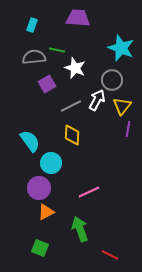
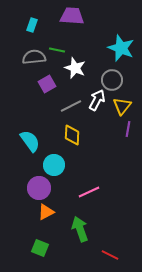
purple trapezoid: moved 6 px left, 2 px up
cyan circle: moved 3 px right, 2 px down
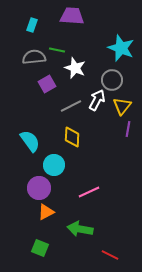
yellow diamond: moved 2 px down
green arrow: rotated 60 degrees counterclockwise
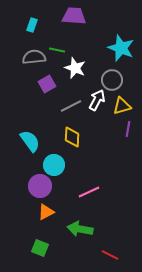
purple trapezoid: moved 2 px right
yellow triangle: rotated 36 degrees clockwise
purple circle: moved 1 px right, 2 px up
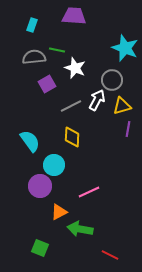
cyan star: moved 4 px right
orange triangle: moved 13 px right
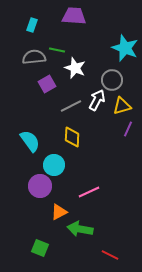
purple line: rotated 14 degrees clockwise
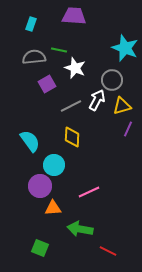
cyan rectangle: moved 1 px left, 1 px up
green line: moved 2 px right
orange triangle: moved 6 px left, 4 px up; rotated 24 degrees clockwise
red line: moved 2 px left, 4 px up
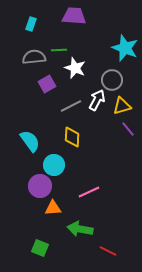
green line: rotated 14 degrees counterclockwise
purple line: rotated 63 degrees counterclockwise
